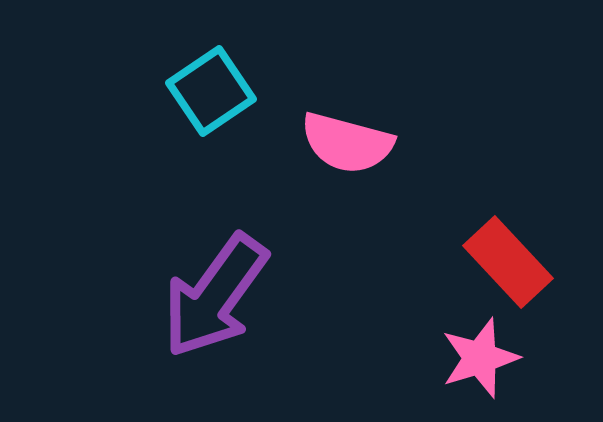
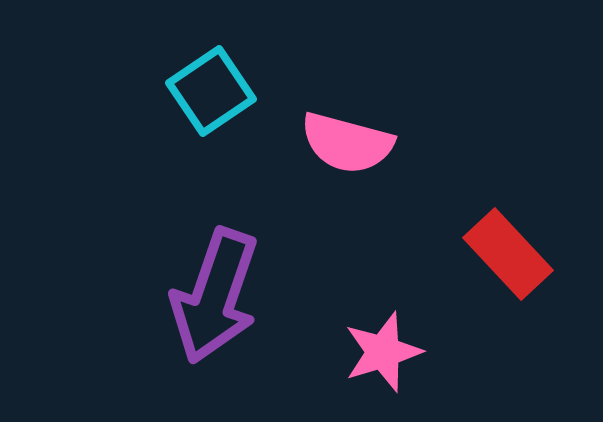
red rectangle: moved 8 px up
purple arrow: rotated 17 degrees counterclockwise
pink star: moved 97 px left, 6 px up
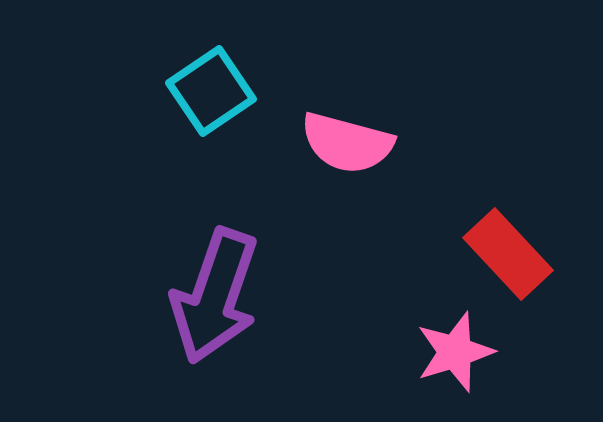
pink star: moved 72 px right
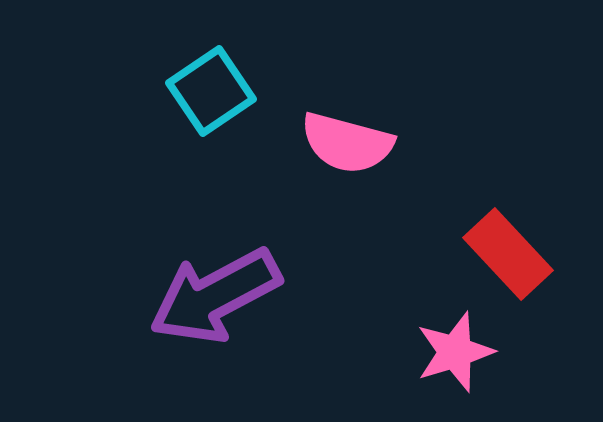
purple arrow: rotated 43 degrees clockwise
